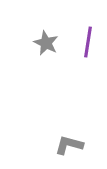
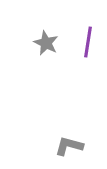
gray L-shape: moved 1 px down
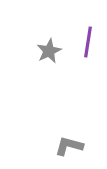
gray star: moved 3 px right, 8 px down; rotated 20 degrees clockwise
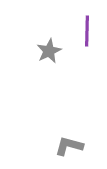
purple line: moved 1 px left, 11 px up; rotated 8 degrees counterclockwise
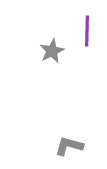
gray star: moved 3 px right
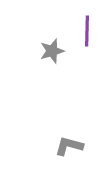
gray star: rotated 10 degrees clockwise
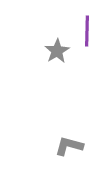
gray star: moved 5 px right; rotated 15 degrees counterclockwise
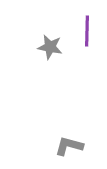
gray star: moved 7 px left, 4 px up; rotated 30 degrees counterclockwise
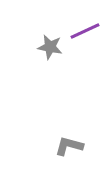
purple line: moved 2 px left; rotated 64 degrees clockwise
